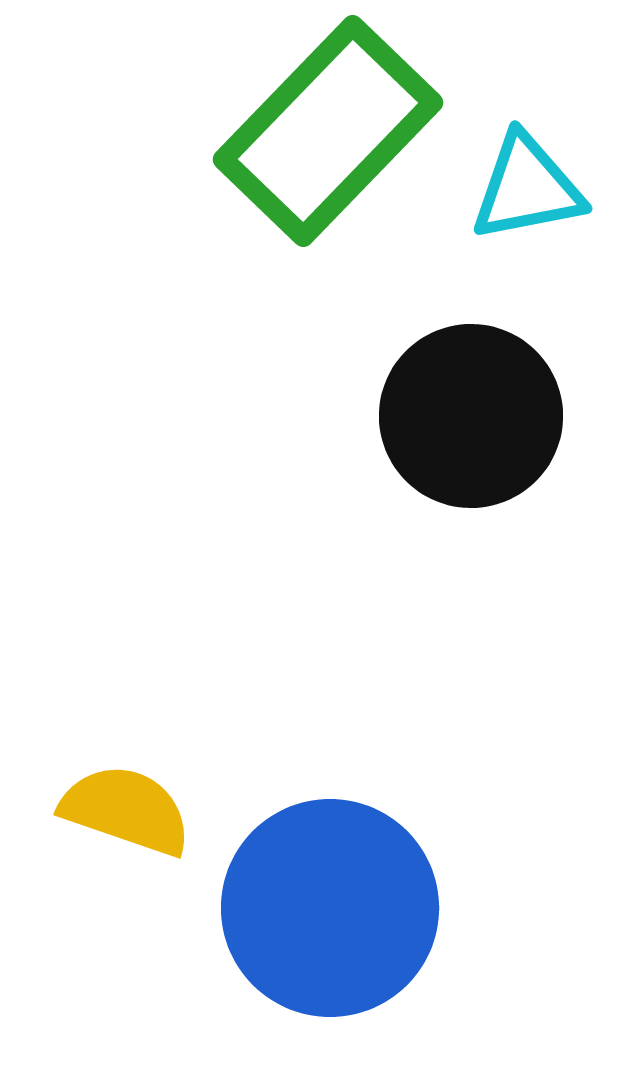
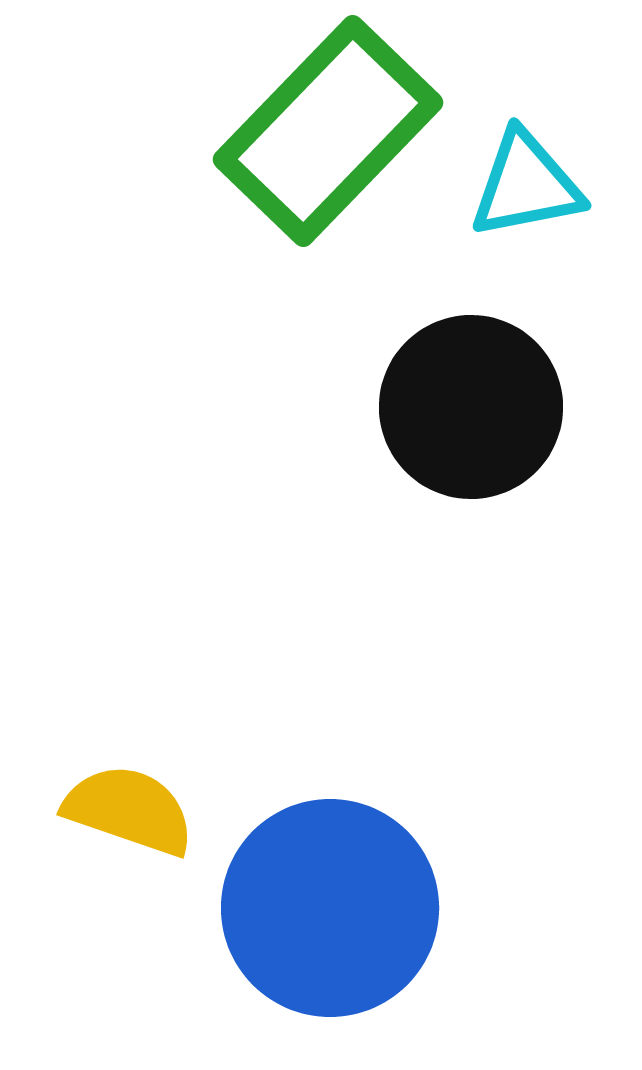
cyan triangle: moved 1 px left, 3 px up
black circle: moved 9 px up
yellow semicircle: moved 3 px right
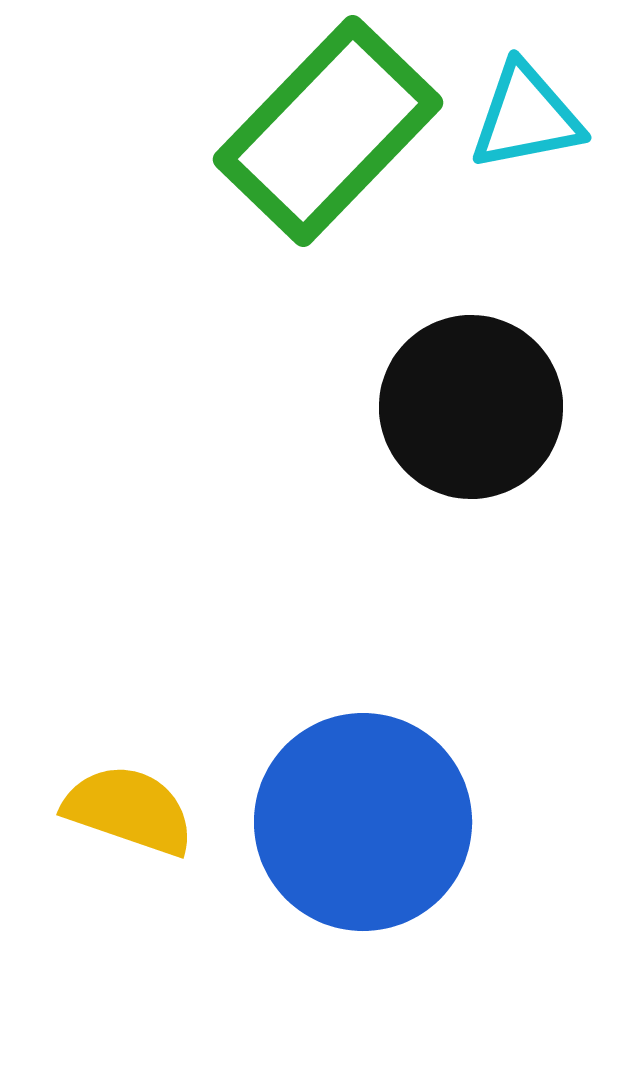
cyan triangle: moved 68 px up
blue circle: moved 33 px right, 86 px up
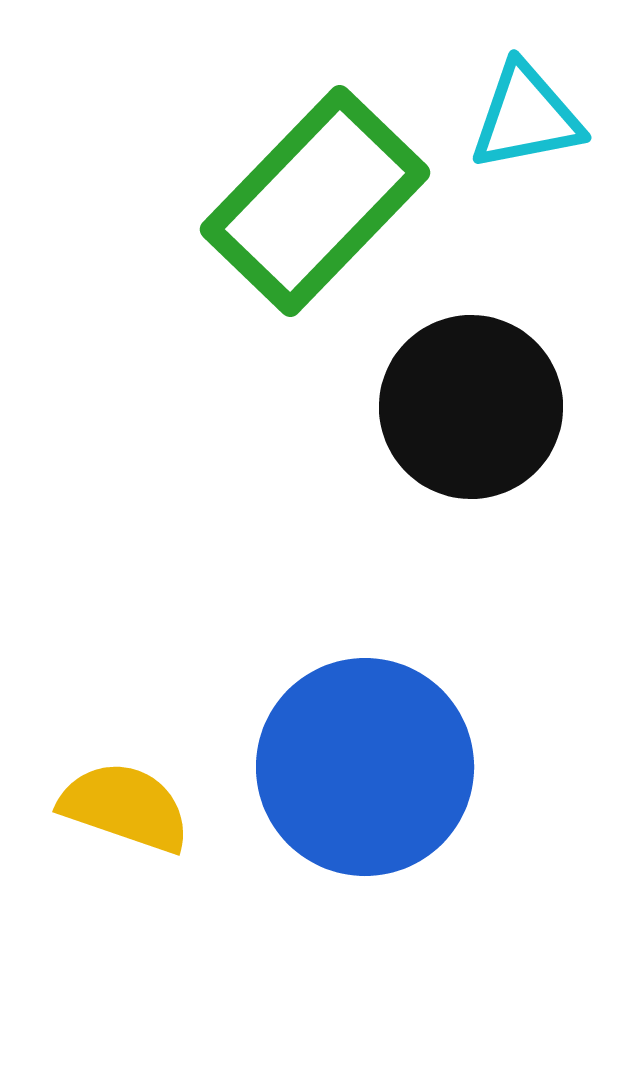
green rectangle: moved 13 px left, 70 px down
yellow semicircle: moved 4 px left, 3 px up
blue circle: moved 2 px right, 55 px up
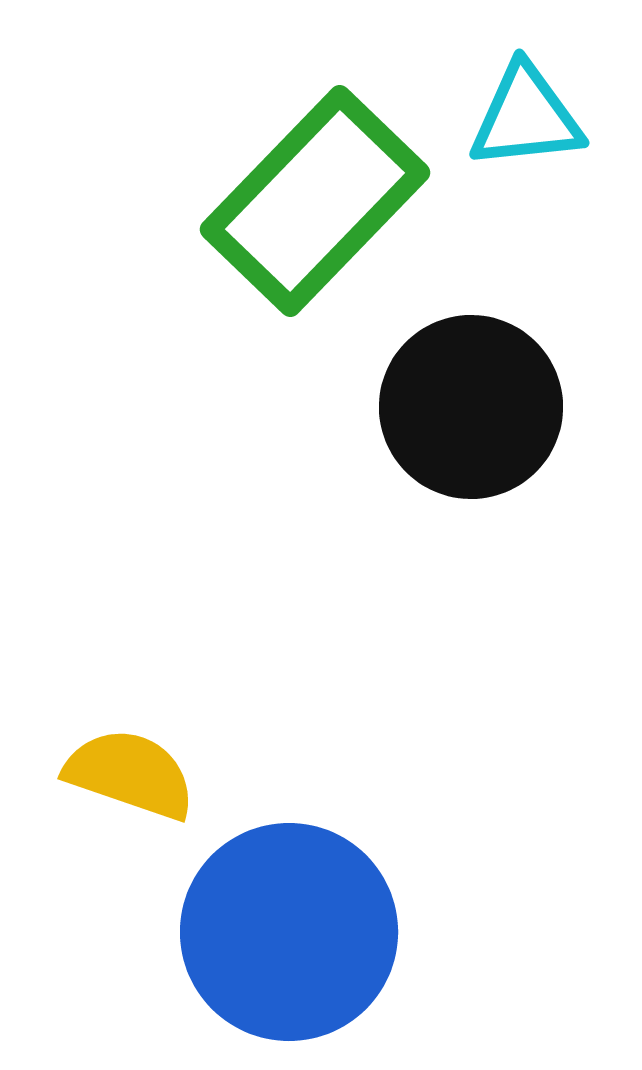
cyan triangle: rotated 5 degrees clockwise
blue circle: moved 76 px left, 165 px down
yellow semicircle: moved 5 px right, 33 px up
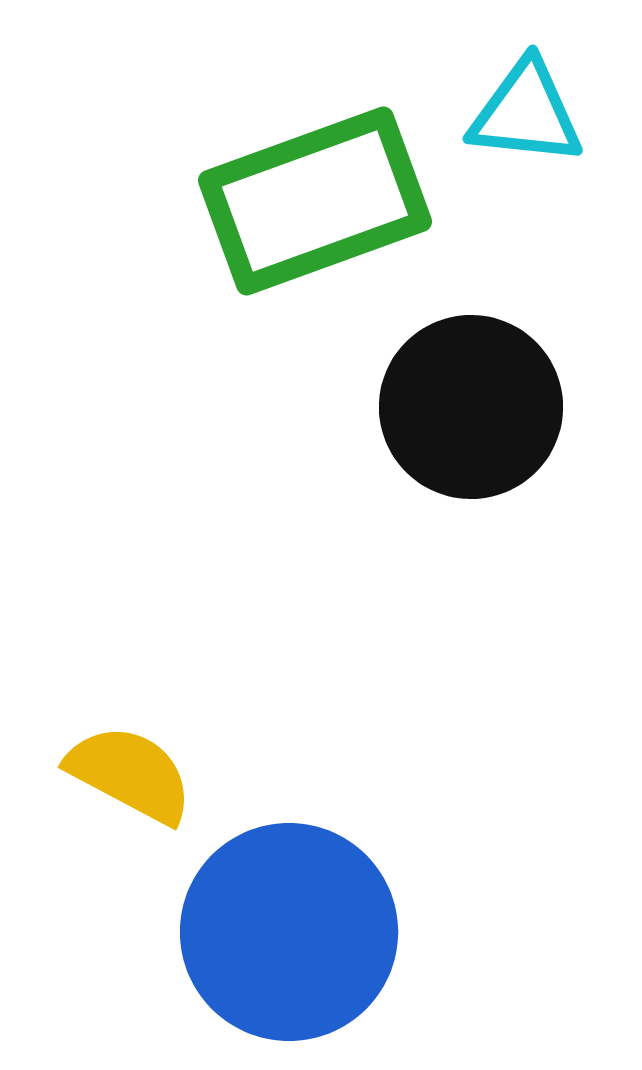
cyan triangle: moved 4 px up; rotated 12 degrees clockwise
green rectangle: rotated 26 degrees clockwise
yellow semicircle: rotated 9 degrees clockwise
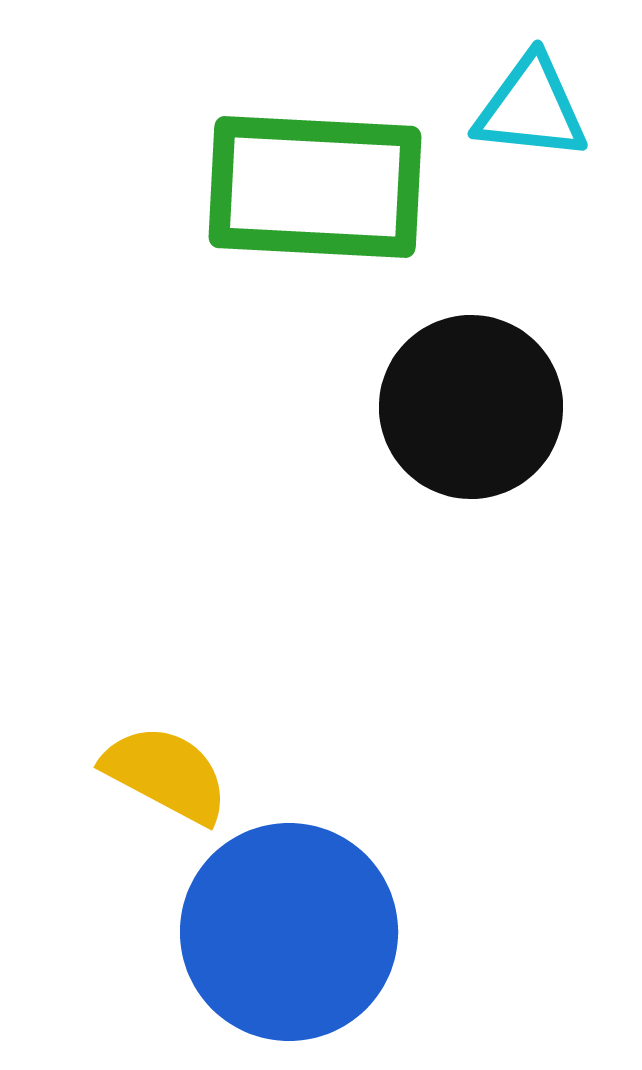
cyan triangle: moved 5 px right, 5 px up
green rectangle: moved 14 px up; rotated 23 degrees clockwise
yellow semicircle: moved 36 px right
